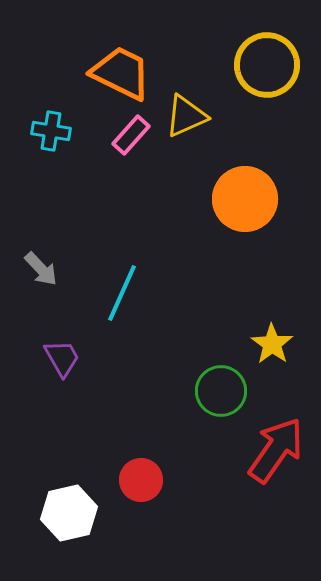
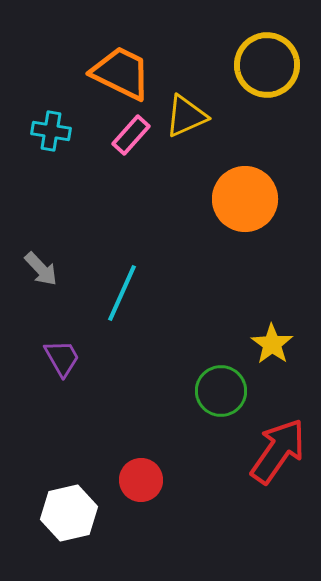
red arrow: moved 2 px right, 1 px down
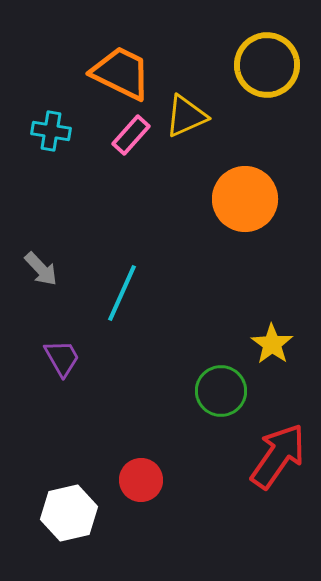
red arrow: moved 5 px down
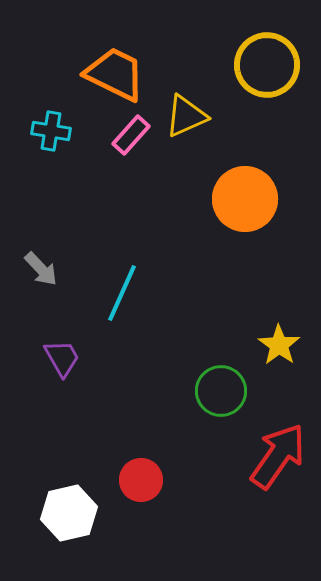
orange trapezoid: moved 6 px left, 1 px down
yellow star: moved 7 px right, 1 px down
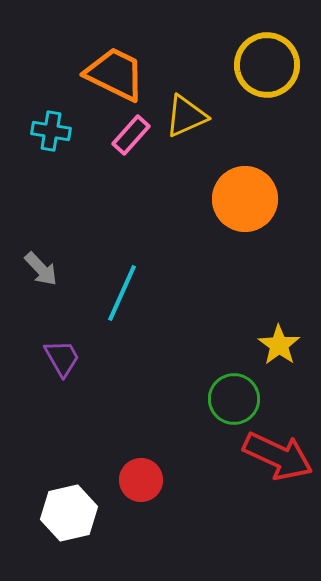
green circle: moved 13 px right, 8 px down
red arrow: rotated 80 degrees clockwise
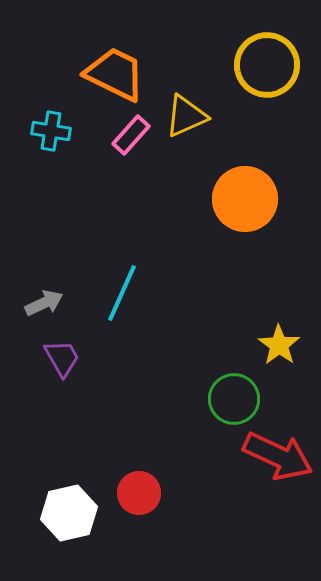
gray arrow: moved 3 px right, 34 px down; rotated 72 degrees counterclockwise
red circle: moved 2 px left, 13 px down
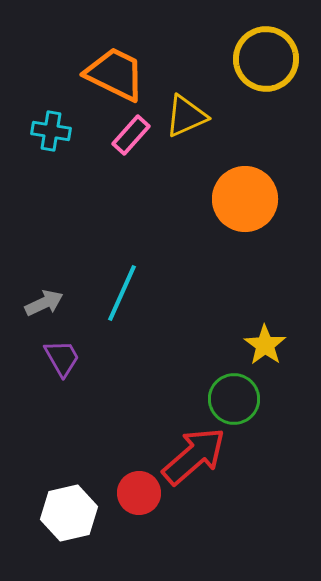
yellow circle: moved 1 px left, 6 px up
yellow star: moved 14 px left
red arrow: moved 84 px left; rotated 66 degrees counterclockwise
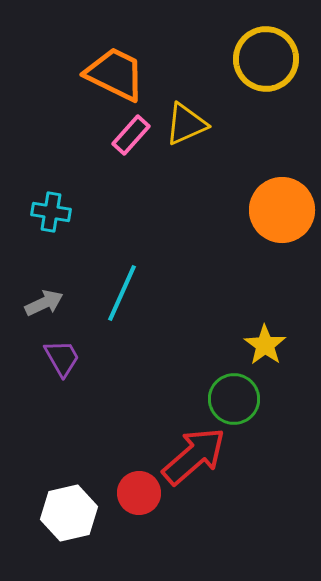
yellow triangle: moved 8 px down
cyan cross: moved 81 px down
orange circle: moved 37 px right, 11 px down
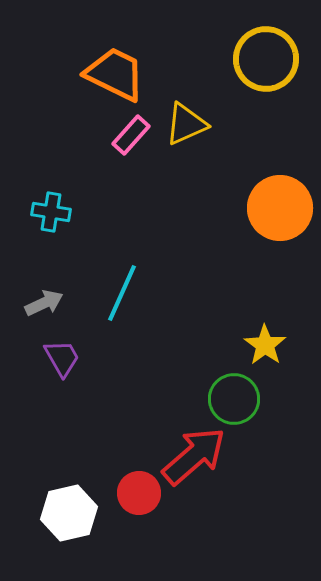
orange circle: moved 2 px left, 2 px up
